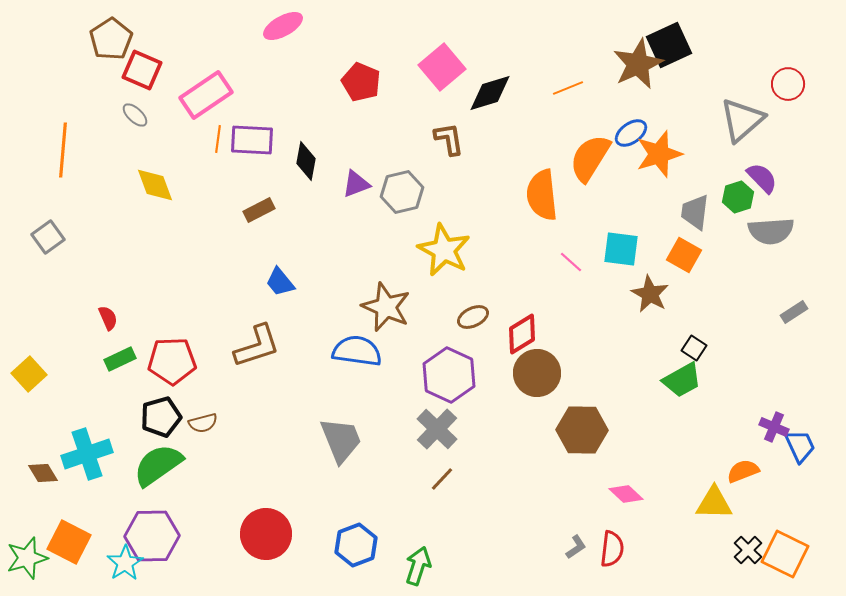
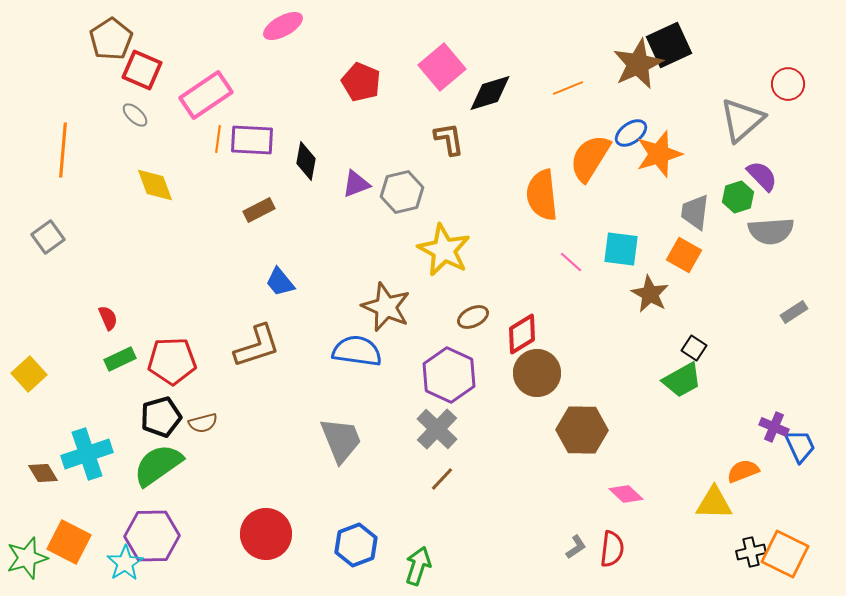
purple semicircle at (762, 178): moved 2 px up
black cross at (748, 550): moved 3 px right, 2 px down; rotated 32 degrees clockwise
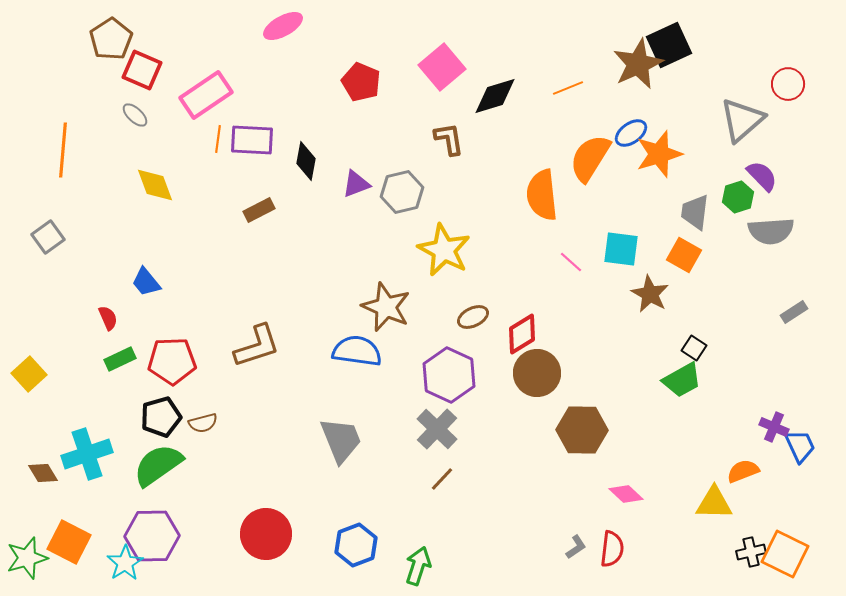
black diamond at (490, 93): moved 5 px right, 3 px down
blue trapezoid at (280, 282): moved 134 px left
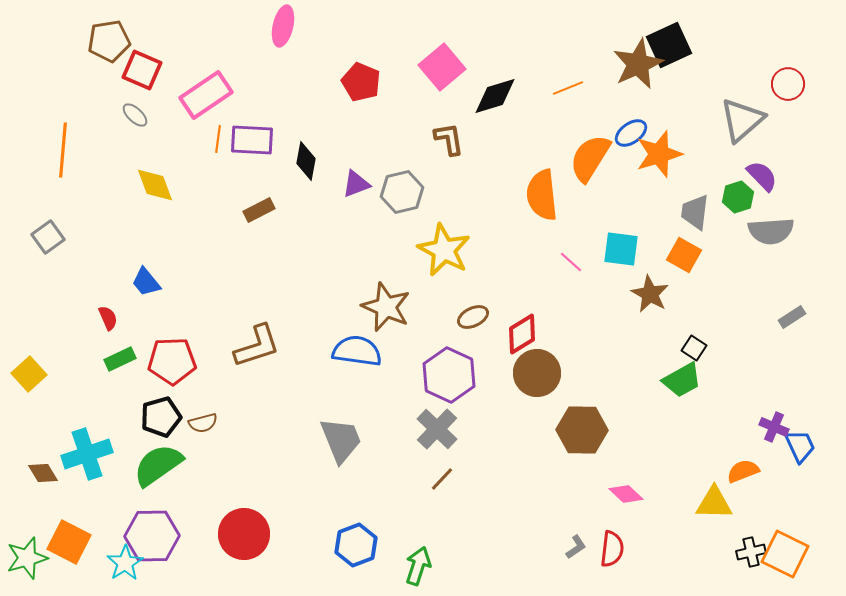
pink ellipse at (283, 26): rotated 48 degrees counterclockwise
brown pentagon at (111, 39): moved 2 px left, 2 px down; rotated 24 degrees clockwise
gray rectangle at (794, 312): moved 2 px left, 5 px down
red circle at (266, 534): moved 22 px left
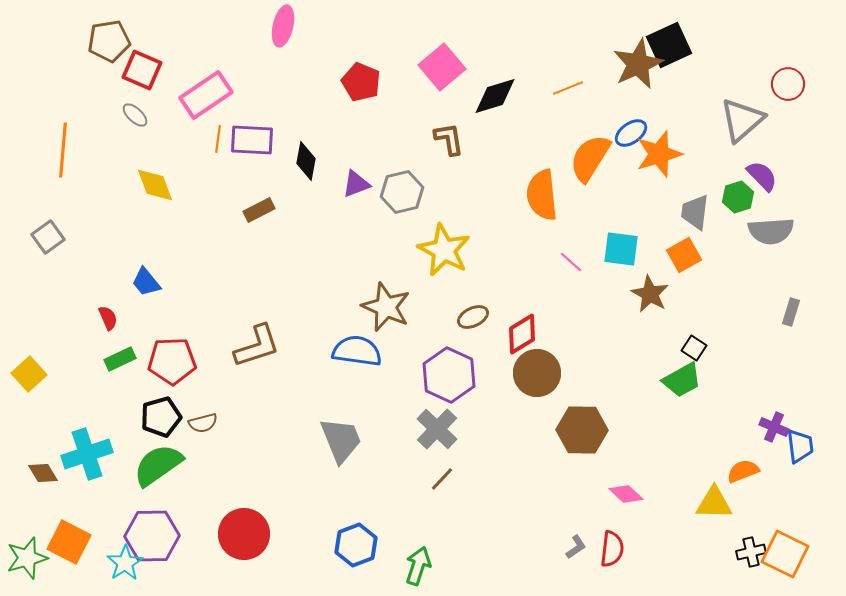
orange square at (684, 255): rotated 32 degrees clockwise
gray rectangle at (792, 317): moved 1 px left, 5 px up; rotated 40 degrees counterclockwise
blue trapezoid at (800, 446): rotated 18 degrees clockwise
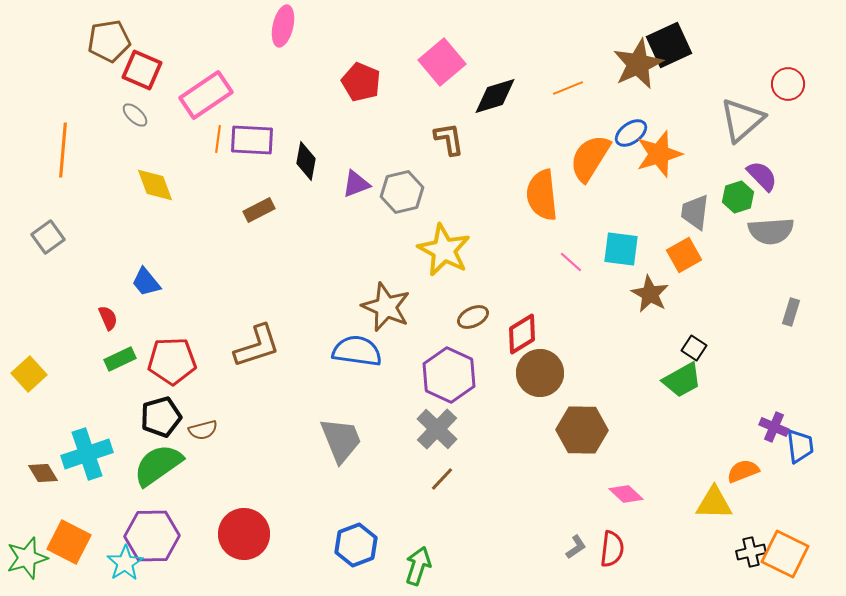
pink square at (442, 67): moved 5 px up
brown circle at (537, 373): moved 3 px right
brown semicircle at (203, 423): moved 7 px down
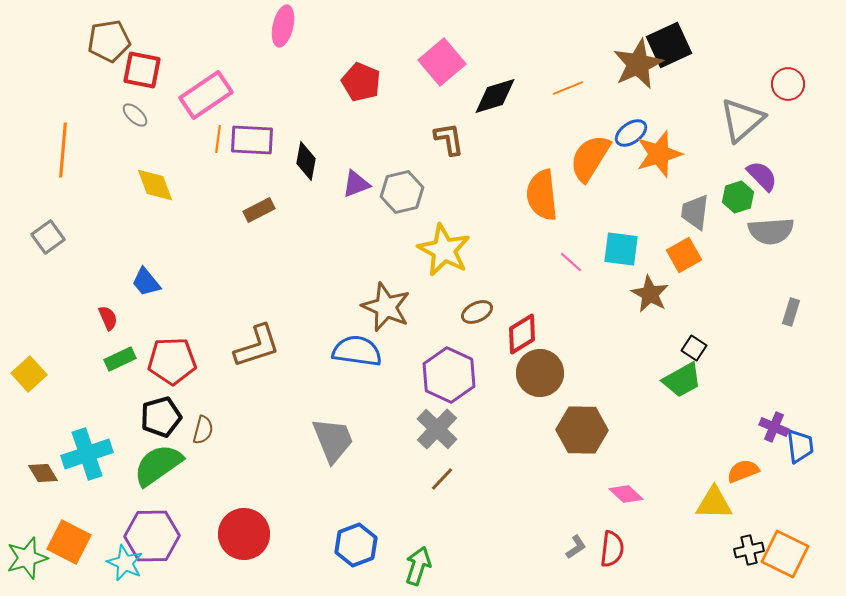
red square at (142, 70): rotated 12 degrees counterclockwise
brown ellipse at (473, 317): moved 4 px right, 5 px up
brown semicircle at (203, 430): rotated 60 degrees counterclockwise
gray trapezoid at (341, 440): moved 8 px left
black cross at (751, 552): moved 2 px left, 2 px up
cyan star at (125, 563): rotated 15 degrees counterclockwise
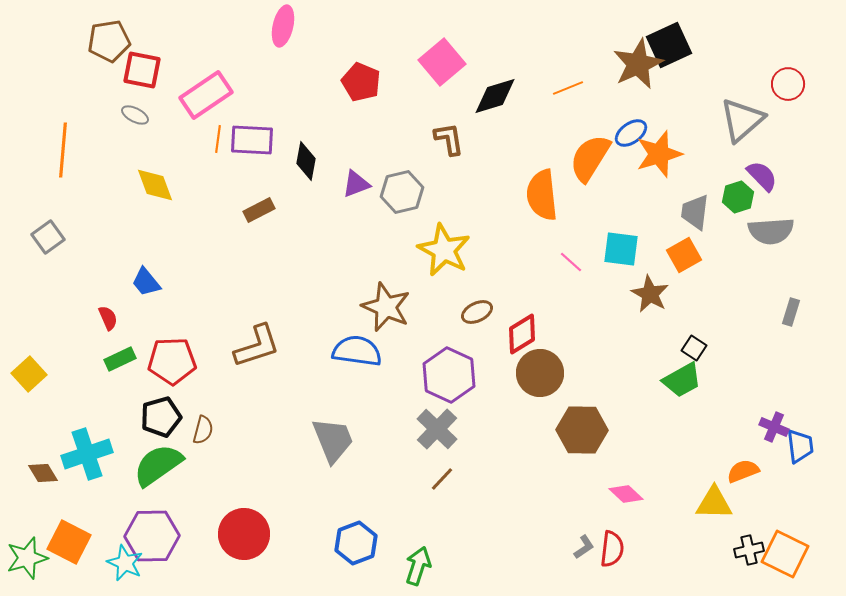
gray ellipse at (135, 115): rotated 16 degrees counterclockwise
blue hexagon at (356, 545): moved 2 px up
gray L-shape at (576, 547): moved 8 px right
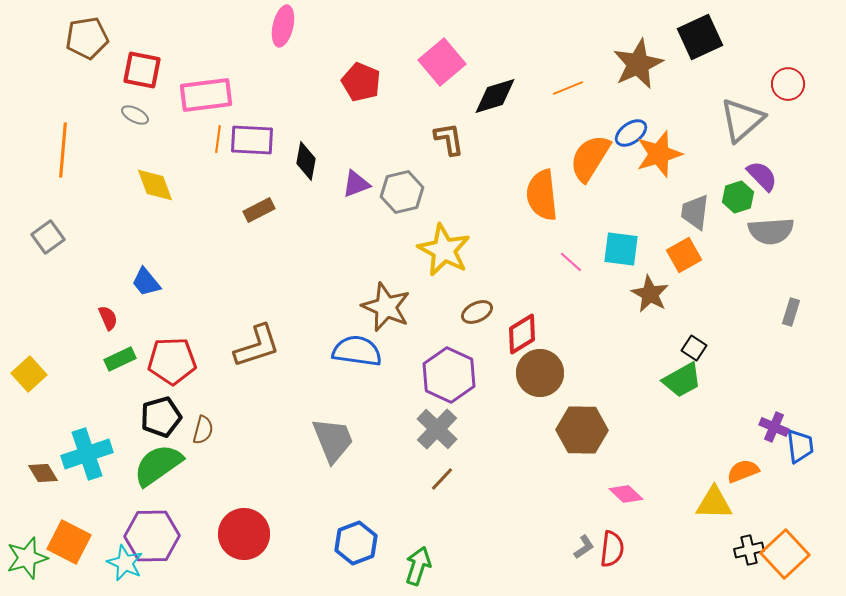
brown pentagon at (109, 41): moved 22 px left, 3 px up
black square at (669, 45): moved 31 px right, 8 px up
pink rectangle at (206, 95): rotated 27 degrees clockwise
orange square at (785, 554): rotated 21 degrees clockwise
